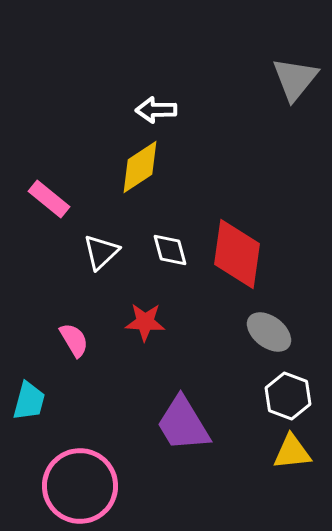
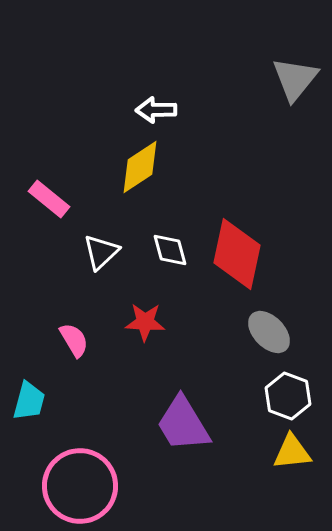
red diamond: rotated 4 degrees clockwise
gray ellipse: rotated 9 degrees clockwise
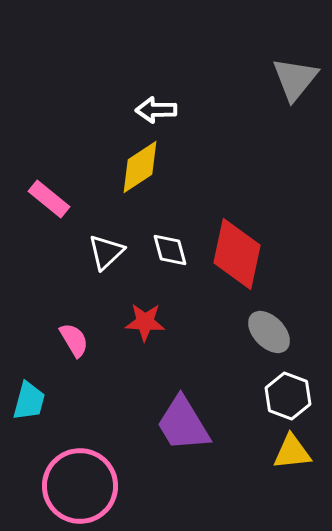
white triangle: moved 5 px right
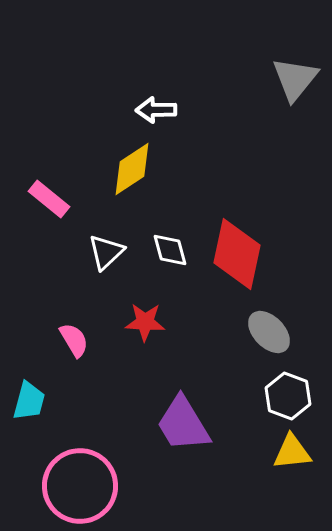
yellow diamond: moved 8 px left, 2 px down
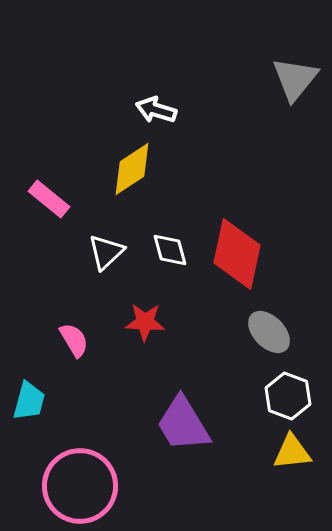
white arrow: rotated 18 degrees clockwise
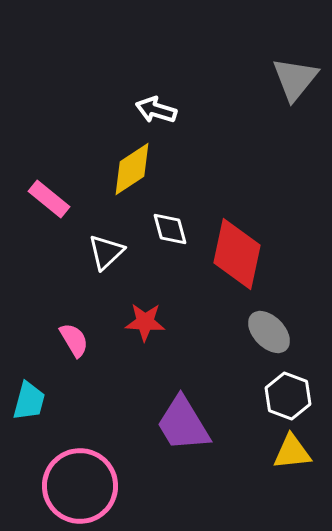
white diamond: moved 21 px up
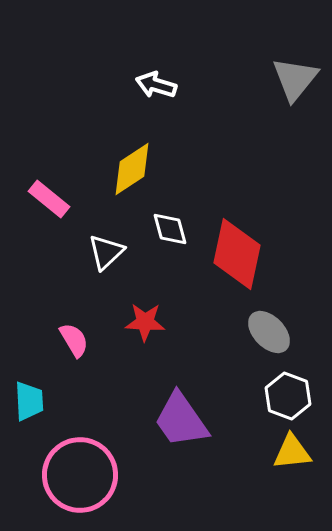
white arrow: moved 25 px up
cyan trapezoid: rotated 18 degrees counterclockwise
purple trapezoid: moved 2 px left, 4 px up; rotated 4 degrees counterclockwise
pink circle: moved 11 px up
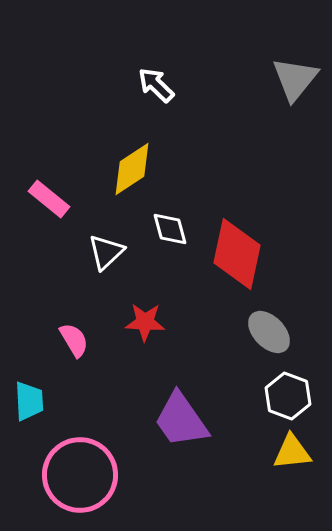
white arrow: rotated 27 degrees clockwise
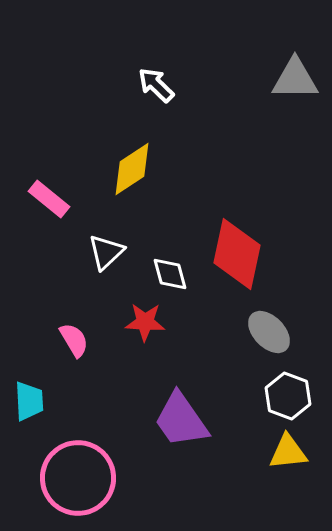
gray triangle: rotated 51 degrees clockwise
white diamond: moved 45 px down
yellow triangle: moved 4 px left
pink circle: moved 2 px left, 3 px down
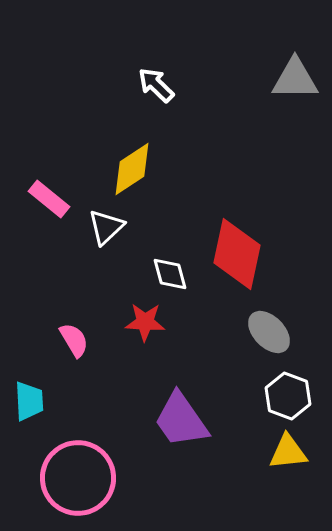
white triangle: moved 25 px up
